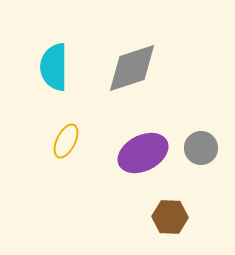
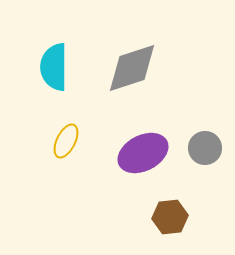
gray circle: moved 4 px right
brown hexagon: rotated 8 degrees counterclockwise
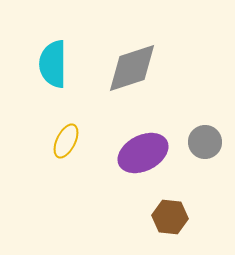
cyan semicircle: moved 1 px left, 3 px up
gray circle: moved 6 px up
brown hexagon: rotated 12 degrees clockwise
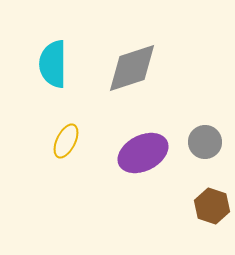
brown hexagon: moved 42 px right, 11 px up; rotated 12 degrees clockwise
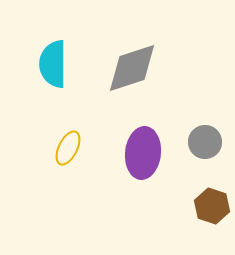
yellow ellipse: moved 2 px right, 7 px down
purple ellipse: rotated 57 degrees counterclockwise
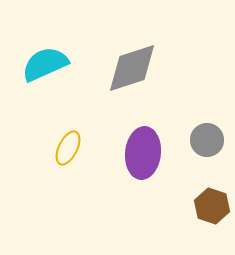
cyan semicircle: moved 8 px left; rotated 66 degrees clockwise
gray circle: moved 2 px right, 2 px up
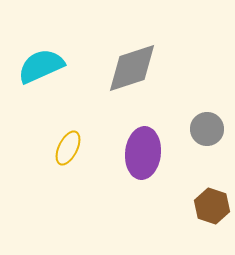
cyan semicircle: moved 4 px left, 2 px down
gray circle: moved 11 px up
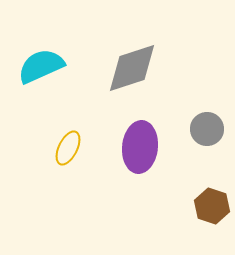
purple ellipse: moved 3 px left, 6 px up
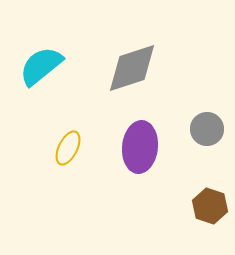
cyan semicircle: rotated 15 degrees counterclockwise
brown hexagon: moved 2 px left
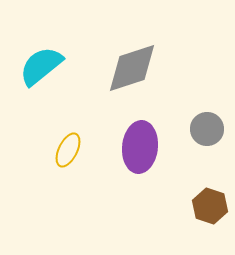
yellow ellipse: moved 2 px down
